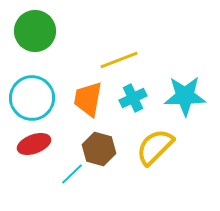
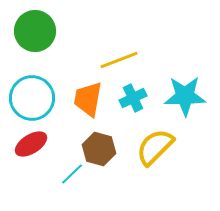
red ellipse: moved 3 px left; rotated 12 degrees counterclockwise
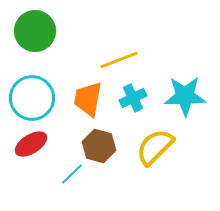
brown hexagon: moved 3 px up
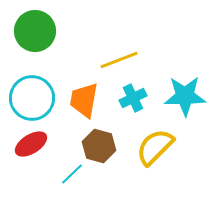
orange trapezoid: moved 4 px left, 1 px down
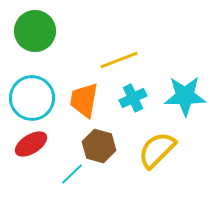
yellow semicircle: moved 2 px right, 3 px down
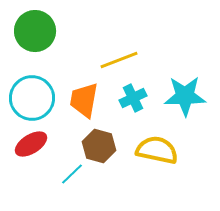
yellow semicircle: rotated 57 degrees clockwise
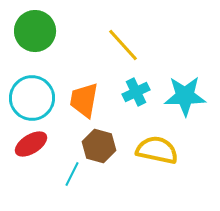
yellow line: moved 4 px right, 15 px up; rotated 69 degrees clockwise
cyan cross: moved 3 px right, 6 px up
cyan line: rotated 20 degrees counterclockwise
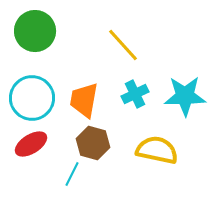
cyan cross: moved 1 px left, 2 px down
brown hexagon: moved 6 px left, 3 px up
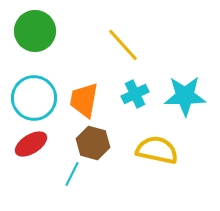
cyan circle: moved 2 px right
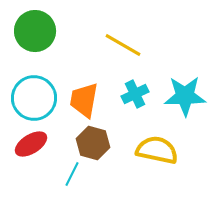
yellow line: rotated 18 degrees counterclockwise
